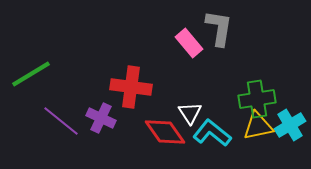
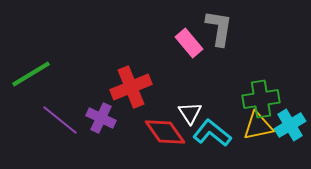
red cross: rotated 30 degrees counterclockwise
green cross: moved 4 px right
purple line: moved 1 px left, 1 px up
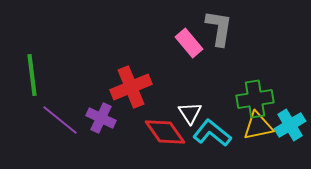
green line: moved 1 px right, 1 px down; rotated 66 degrees counterclockwise
green cross: moved 6 px left
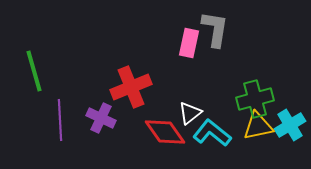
gray L-shape: moved 4 px left, 1 px down
pink rectangle: rotated 52 degrees clockwise
green line: moved 2 px right, 4 px up; rotated 9 degrees counterclockwise
green cross: rotated 6 degrees counterclockwise
white triangle: rotated 25 degrees clockwise
purple line: rotated 48 degrees clockwise
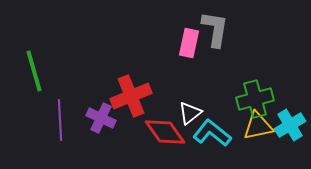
red cross: moved 9 px down
